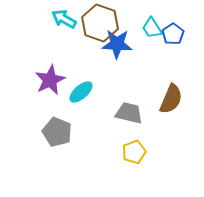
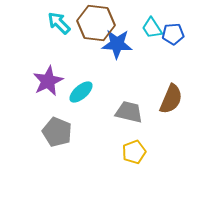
cyan arrow: moved 5 px left, 4 px down; rotated 15 degrees clockwise
brown hexagon: moved 4 px left; rotated 12 degrees counterclockwise
blue pentagon: rotated 30 degrees clockwise
purple star: moved 2 px left, 1 px down
gray trapezoid: moved 1 px up
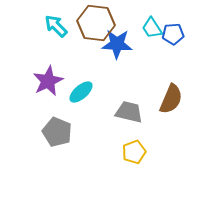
cyan arrow: moved 3 px left, 3 px down
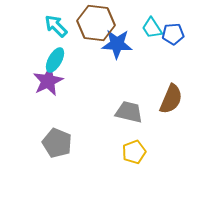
cyan ellipse: moved 26 px left, 32 px up; rotated 20 degrees counterclockwise
gray pentagon: moved 11 px down
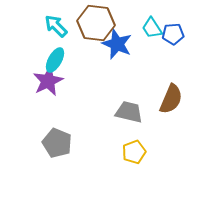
blue star: rotated 20 degrees clockwise
